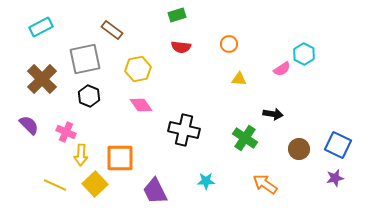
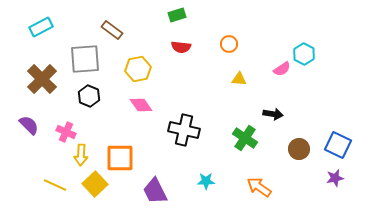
gray square: rotated 8 degrees clockwise
orange arrow: moved 6 px left, 3 px down
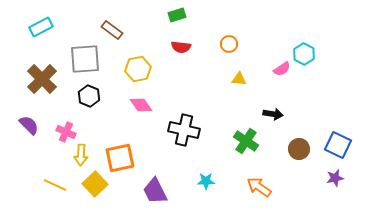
green cross: moved 1 px right, 3 px down
orange square: rotated 12 degrees counterclockwise
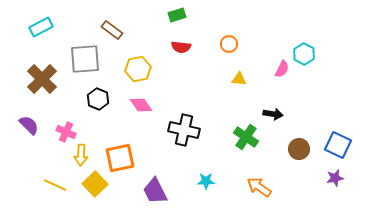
pink semicircle: rotated 30 degrees counterclockwise
black hexagon: moved 9 px right, 3 px down
green cross: moved 4 px up
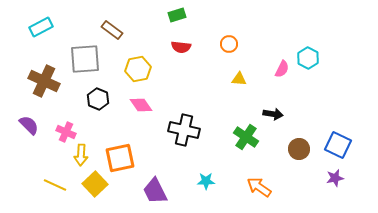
cyan hexagon: moved 4 px right, 4 px down
brown cross: moved 2 px right, 2 px down; rotated 20 degrees counterclockwise
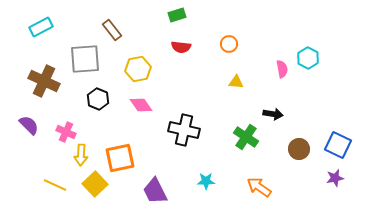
brown rectangle: rotated 15 degrees clockwise
pink semicircle: rotated 36 degrees counterclockwise
yellow triangle: moved 3 px left, 3 px down
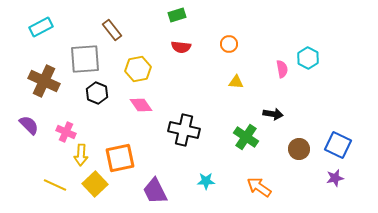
black hexagon: moved 1 px left, 6 px up
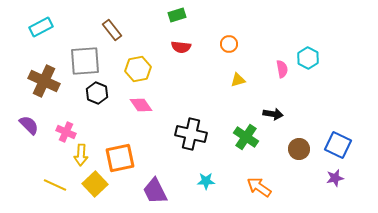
gray square: moved 2 px down
yellow triangle: moved 2 px right, 2 px up; rotated 21 degrees counterclockwise
black cross: moved 7 px right, 4 px down
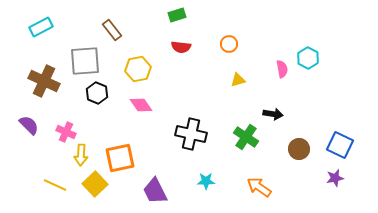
blue square: moved 2 px right
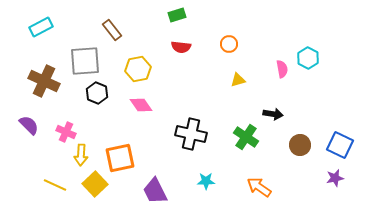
brown circle: moved 1 px right, 4 px up
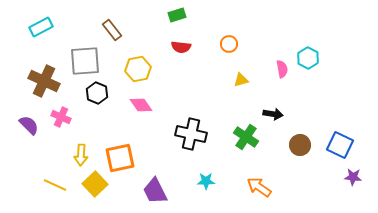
yellow triangle: moved 3 px right
pink cross: moved 5 px left, 15 px up
purple star: moved 18 px right, 1 px up; rotated 18 degrees clockwise
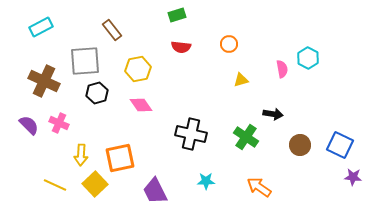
black hexagon: rotated 20 degrees clockwise
pink cross: moved 2 px left, 6 px down
